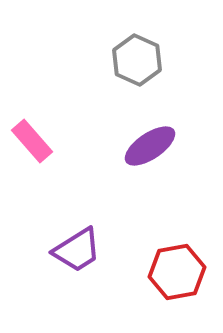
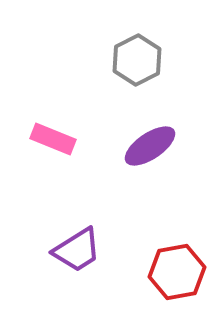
gray hexagon: rotated 9 degrees clockwise
pink rectangle: moved 21 px right, 2 px up; rotated 27 degrees counterclockwise
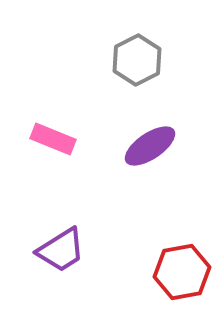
purple trapezoid: moved 16 px left
red hexagon: moved 5 px right
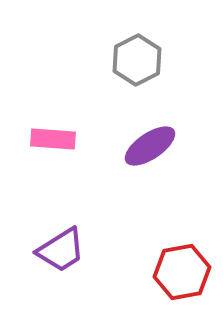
pink rectangle: rotated 18 degrees counterclockwise
